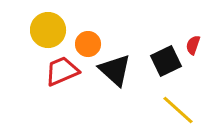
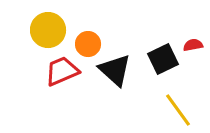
red semicircle: rotated 60 degrees clockwise
black square: moved 3 px left, 2 px up
yellow line: rotated 12 degrees clockwise
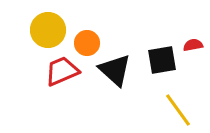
orange circle: moved 1 px left, 1 px up
black square: moved 1 px left, 1 px down; rotated 16 degrees clockwise
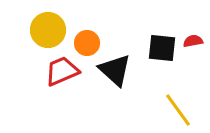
red semicircle: moved 4 px up
black square: moved 12 px up; rotated 16 degrees clockwise
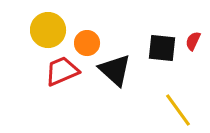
red semicircle: rotated 54 degrees counterclockwise
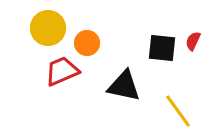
yellow circle: moved 2 px up
black triangle: moved 9 px right, 16 px down; rotated 30 degrees counterclockwise
yellow line: moved 1 px down
